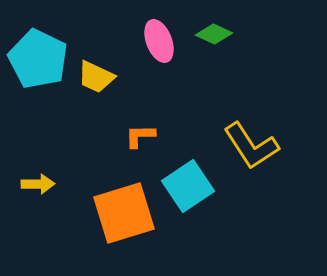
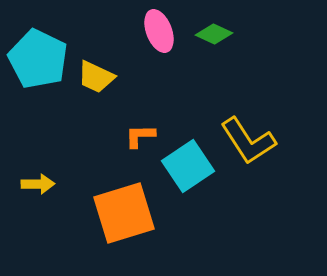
pink ellipse: moved 10 px up
yellow L-shape: moved 3 px left, 5 px up
cyan square: moved 20 px up
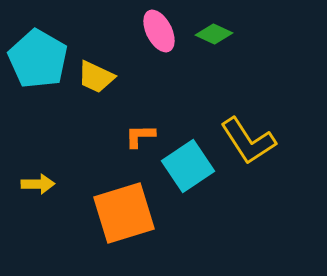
pink ellipse: rotated 6 degrees counterclockwise
cyan pentagon: rotated 4 degrees clockwise
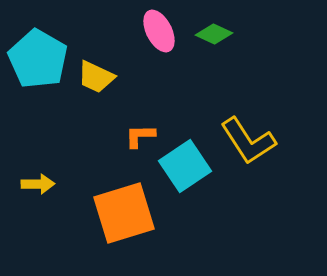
cyan square: moved 3 px left
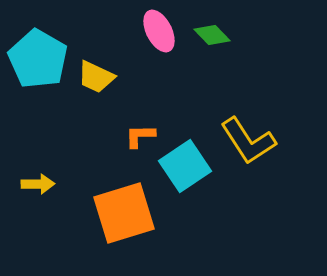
green diamond: moved 2 px left, 1 px down; rotated 21 degrees clockwise
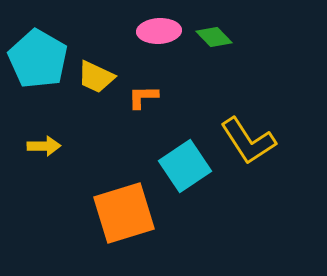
pink ellipse: rotated 66 degrees counterclockwise
green diamond: moved 2 px right, 2 px down
orange L-shape: moved 3 px right, 39 px up
yellow arrow: moved 6 px right, 38 px up
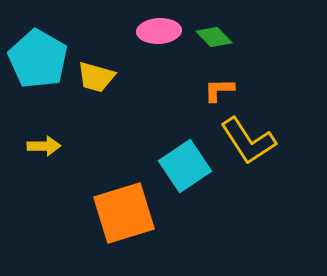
yellow trapezoid: rotated 9 degrees counterclockwise
orange L-shape: moved 76 px right, 7 px up
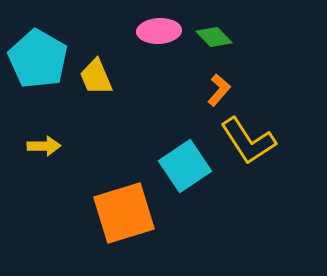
yellow trapezoid: rotated 51 degrees clockwise
orange L-shape: rotated 132 degrees clockwise
